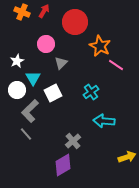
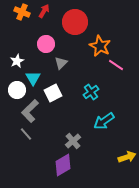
cyan arrow: rotated 40 degrees counterclockwise
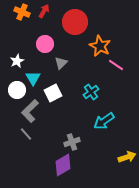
pink circle: moved 1 px left
gray cross: moved 1 px left, 1 px down; rotated 21 degrees clockwise
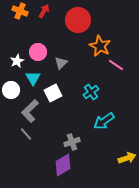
orange cross: moved 2 px left, 1 px up
red circle: moved 3 px right, 2 px up
pink circle: moved 7 px left, 8 px down
white circle: moved 6 px left
yellow arrow: moved 1 px down
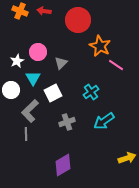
red arrow: rotated 112 degrees counterclockwise
gray line: rotated 40 degrees clockwise
gray cross: moved 5 px left, 20 px up
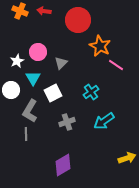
gray L-shape: rotated 15 degrees counterclockwise
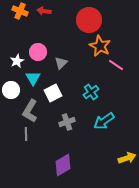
red circle: moved 11 px right
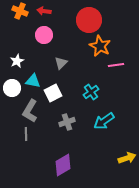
pink circle: moved 6 px right, 17 px up
pink line: rotated 42 degrees counterclockwise
cyan triangle: moved 3 px down; rotated 49 degrees counterclockwise
white circle: moved 1 px right, 2 px up
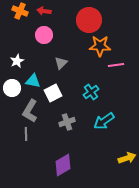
orange star: rotated 25 degrees counterclockwise
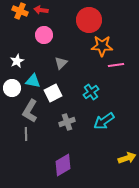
red arrow: moved 3 px left, 1 px up
orange star: moved 2 px right
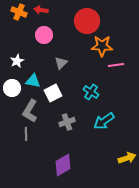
orange cross: moved 1 px left, 1 px down
red circle: moved 2 px left, 1 px down
cyan cross: rotated 21 degrees counterclockwise
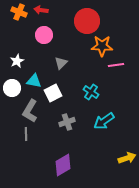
cyan triangle: moved 1 px right
